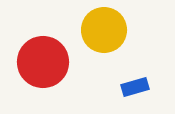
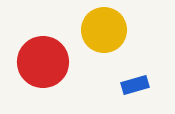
blue rectangle: moved 2 px up
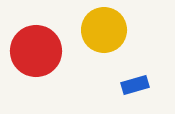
red circle: moved 7 px left, 11 px up
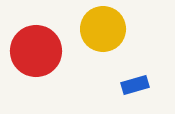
yellow circle: moved 1 px left, 1 px up
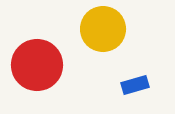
red circle: moved 1 px right, 14 px down
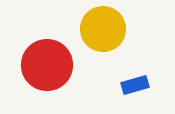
red circle: moved 10 px right
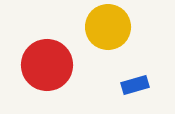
yellow circle: moved 5 px right, 2 px up
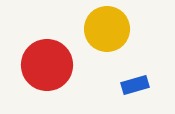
yellow circle: moved 1 px left, 2 px down
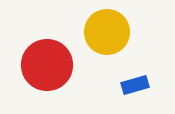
yellow circle: moved 3 px down
